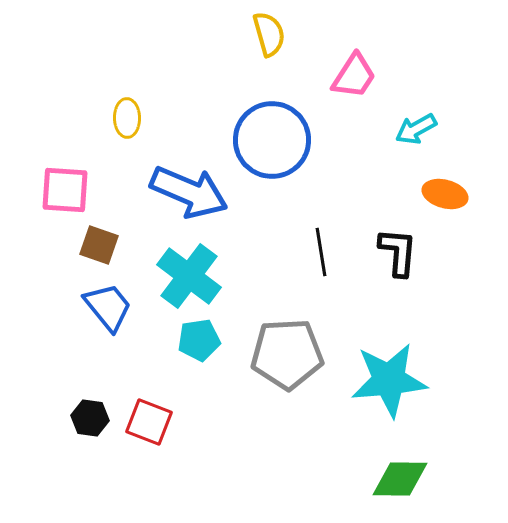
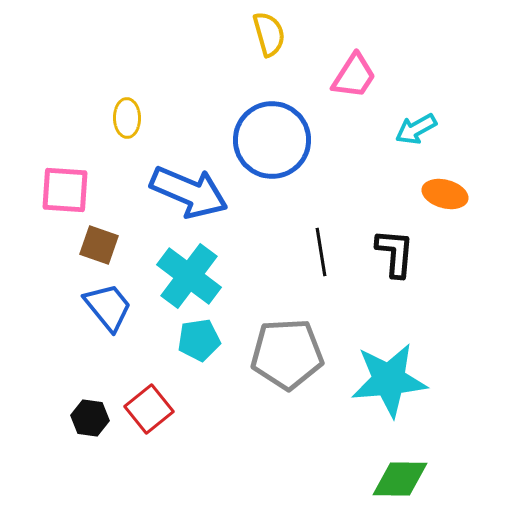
black L-shape: moved 3 px left, 1 px down
red square: moved 13 px up; rotated 30 degrees clockwise
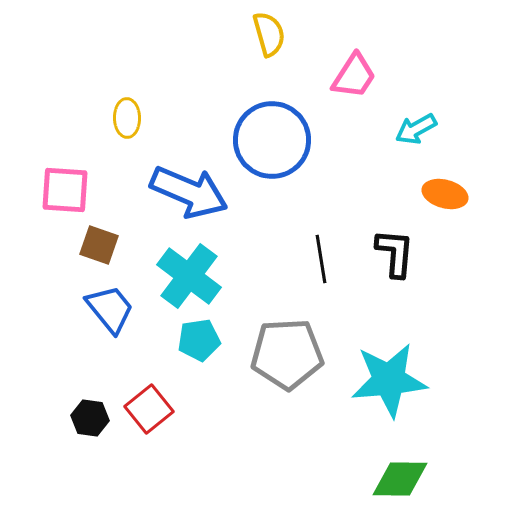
black line: moved 7 px down
blue trapezoid: moved 2 px right, 2 px down
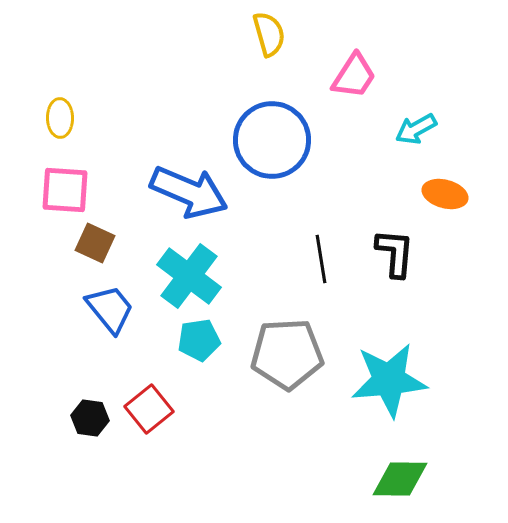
yellow ellipse: moved 67 px left
brown square: moved 4 px left, 2 px up; rotated 6 degrees clockwise
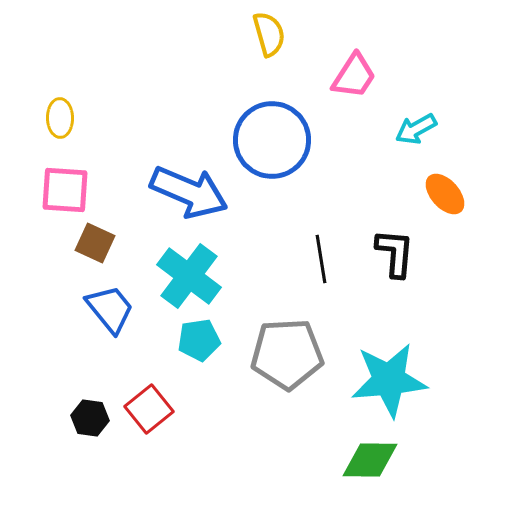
orange ellipse: rotated 33 degrees clockwise
green diamond: moved 30 px left, 19 px up
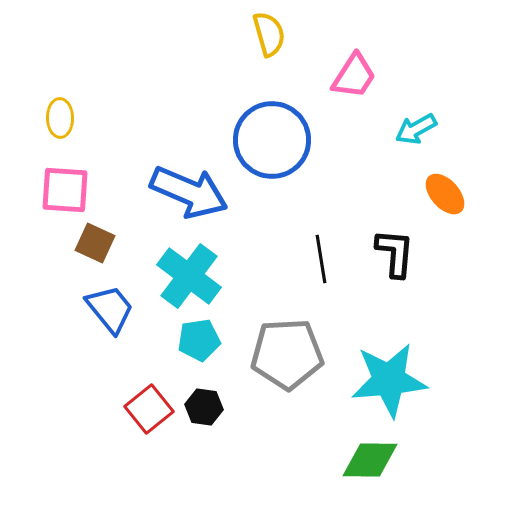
black hexagon: moved 114 px right, 11 px up
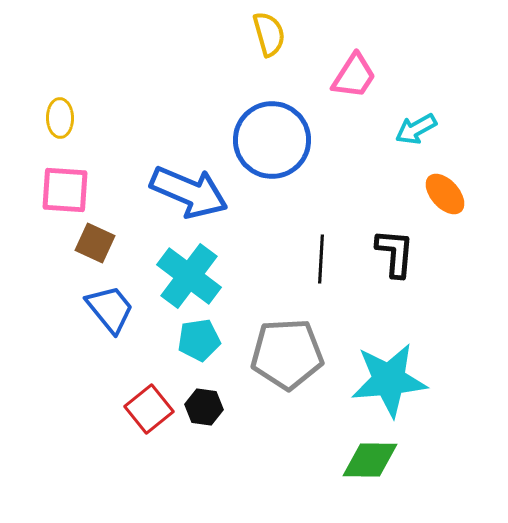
black line: rotated 12 degrees clockwise
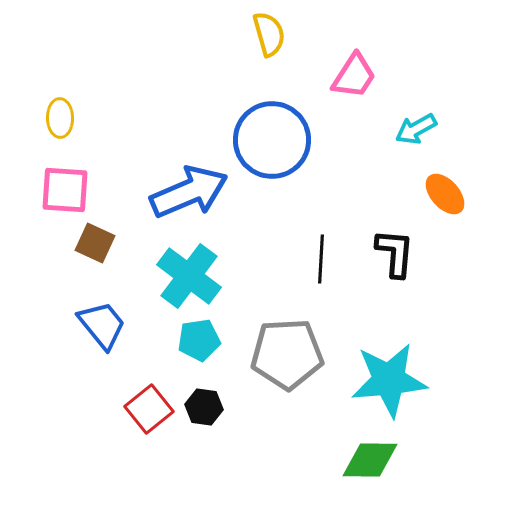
blue arrow: rotated 46 degrees counterclockwise
blue trapezoid: moved 8 px left, 16 px down
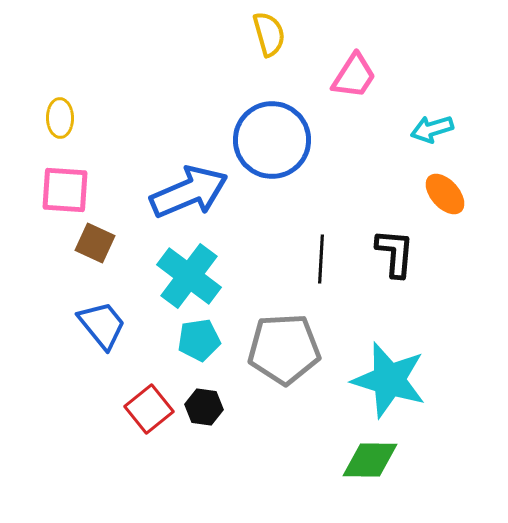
cyan arrow: moved 16 px right; rotated 12 degrees clockwise
gray pentagon: moved 3 px left, 5 px up
cyan star: rotated 22 degrees clockwise
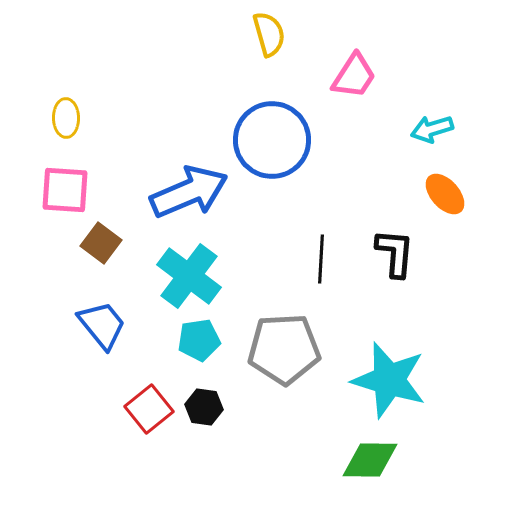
yellow ellipse: moved 6 px right
brown square: moved 6 px right; rotated 12 degrees clockwise
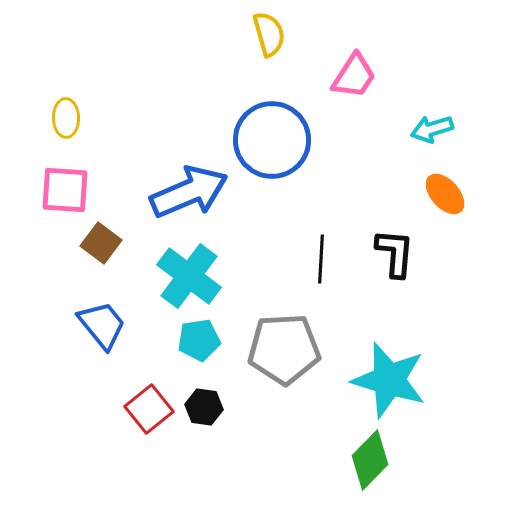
green diamond: rotated 46 degrees counterclockwise
